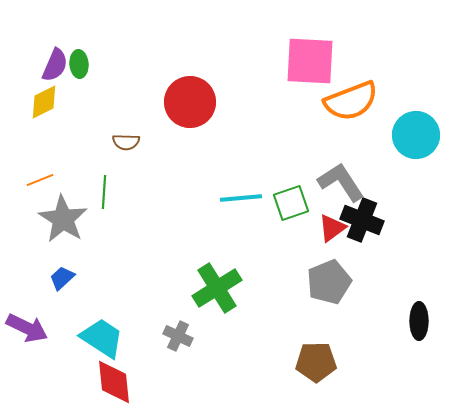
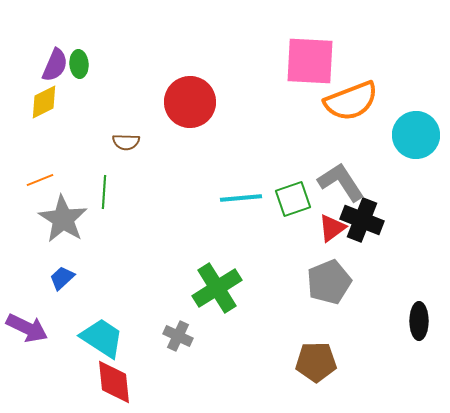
green square: moved 2 px right, 4 px up
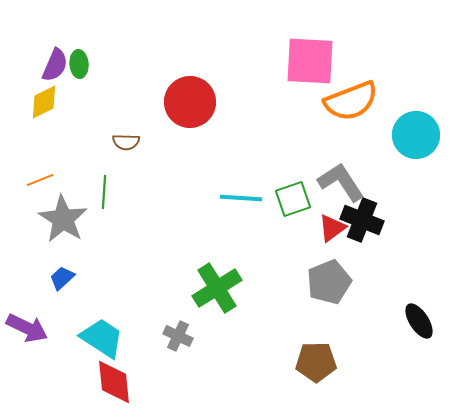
cyan line: rotated 9 degrees clockwise
black ellipse: rotated 33 degrees counterclockwise
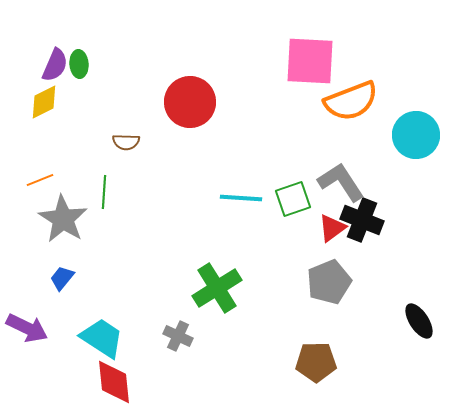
blue trapezoid: rotated 8 degrees counterclockwise
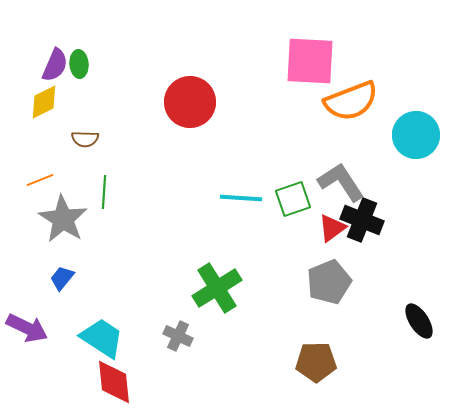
brown semicircle: moved 41 px left, 3 px up
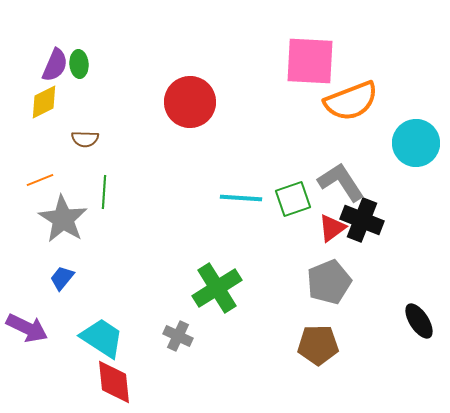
cyan circle: moved 8 px down
brown pentagon: moved 2 px right, 17 px up
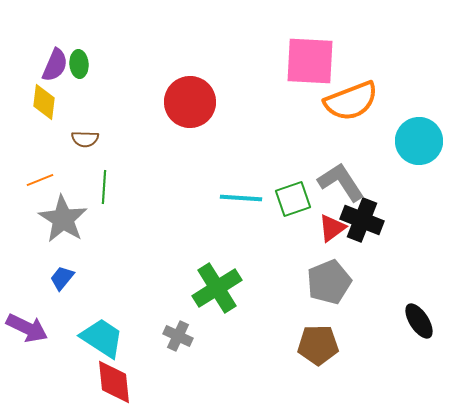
yellow diamond: rotated 57 degrees counterclockwise
cyan circle: moved 3 px right, 2 px up
green line: moved 5 px up
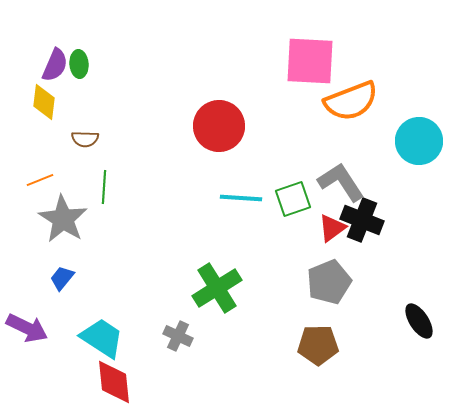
red circle: moved 29 px right, 24 px down
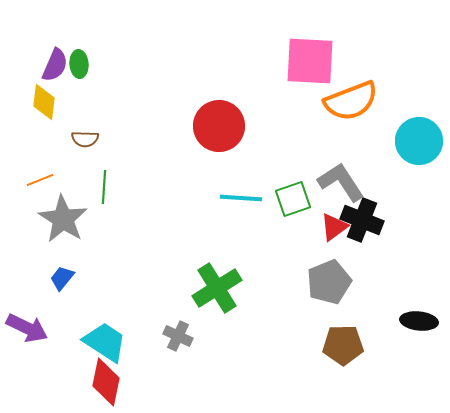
red triangle: moved 2 px right, 1 px up
black ellipse: rotated 51 degrees counterclockwise
cyan trapezoid: moved 3 px right, 4 px down
brown pentagon: moved 25 px right
red diamond: moved 8 px left; rotated 18 degrees clockwise
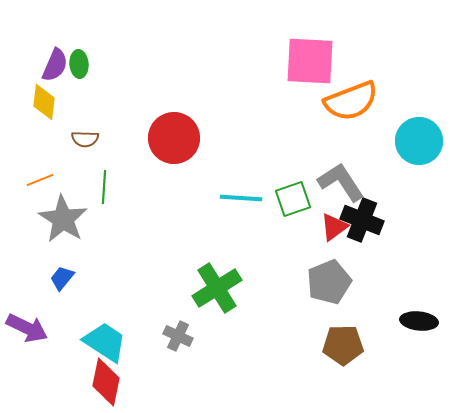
red circle: moved 45 px left, 12 px down
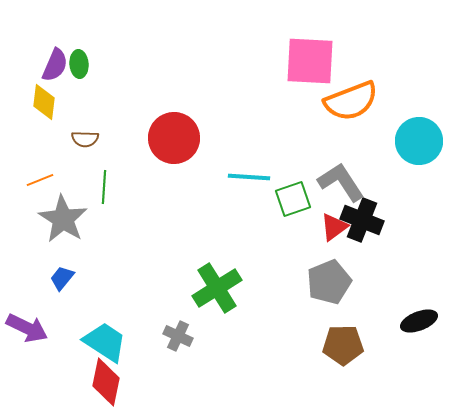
cyan line: moved 8 px right, 21 px up
black ellipse: rotated 27 degrees counterclockwise
